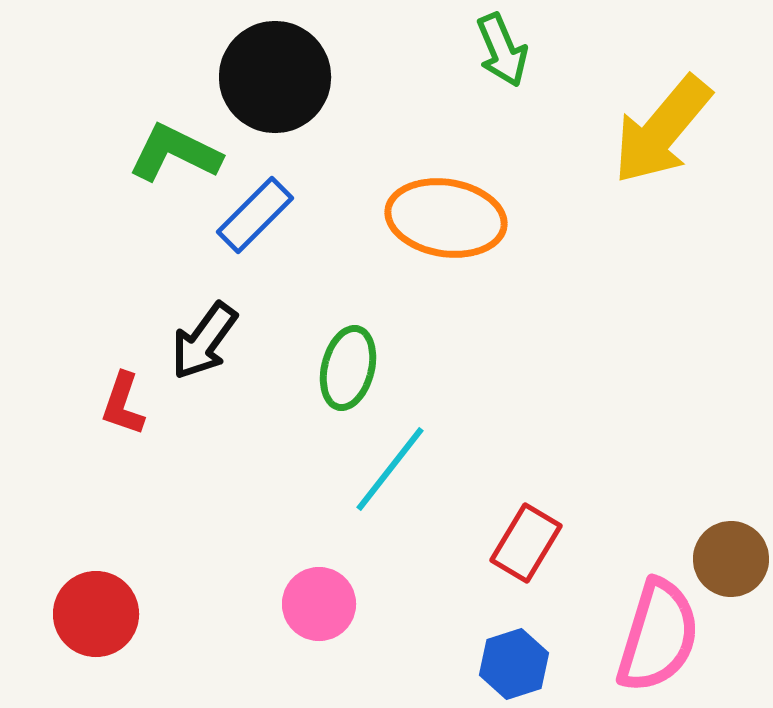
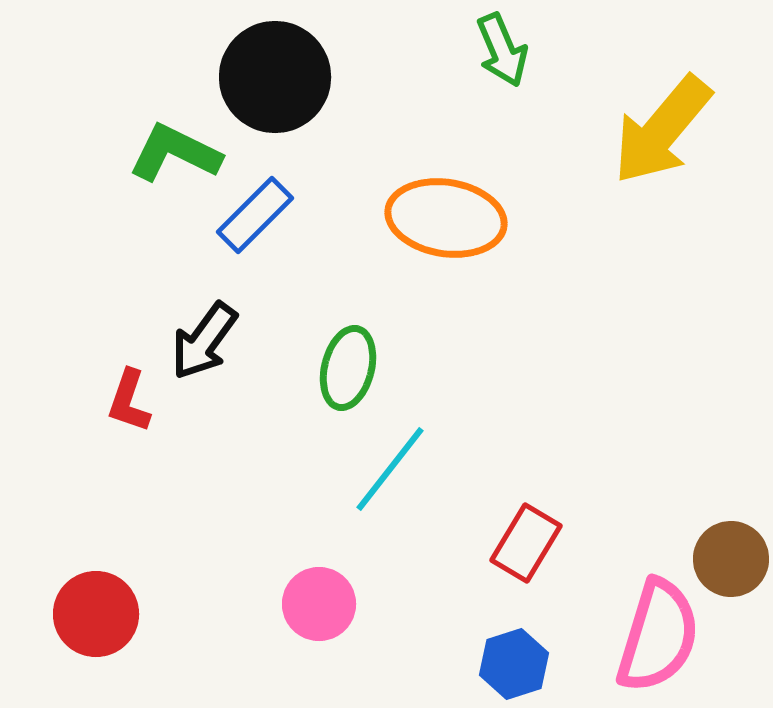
red L-shape: moved 6 px right, 3 px up
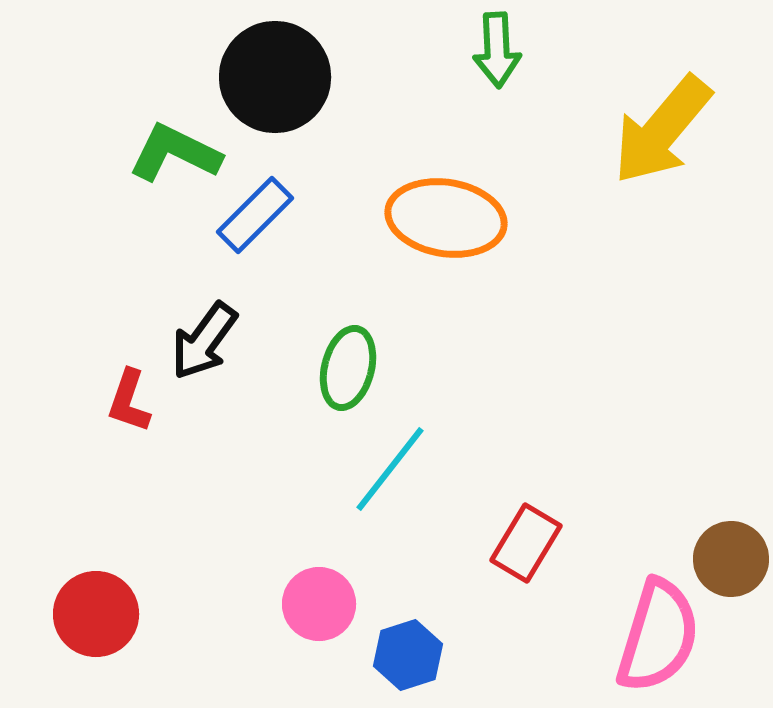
green arrow: moved 5 px left; rotated 20 degrees clockwise
blue hexagon: moved 106 px left, 9 px up
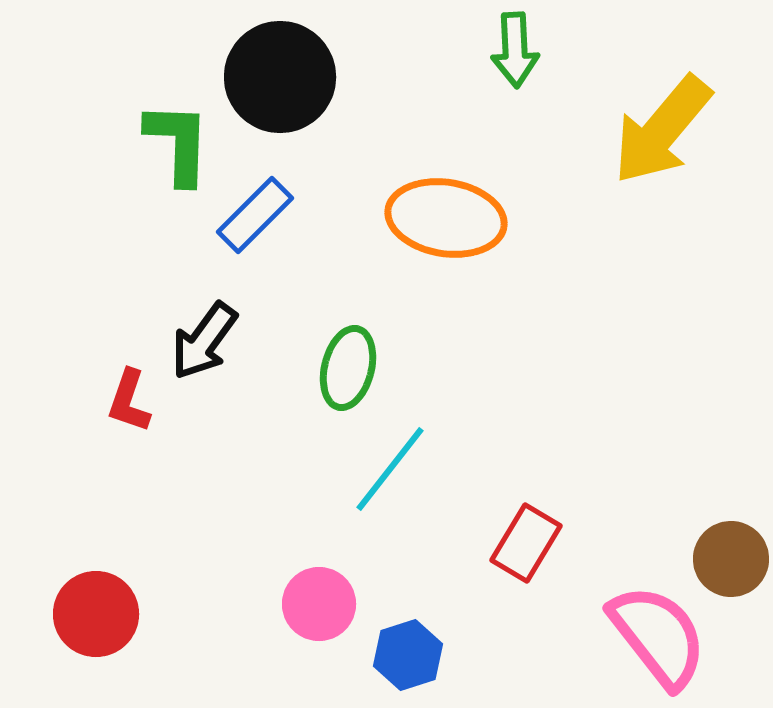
green arrow: moved 18 px right
black circle: moved 5 px right
green L-shape: moved 3 px right, 10 px up; rotated 66 degrees clockwise
pink semicircle: rotated 55 degrees counterclockwise
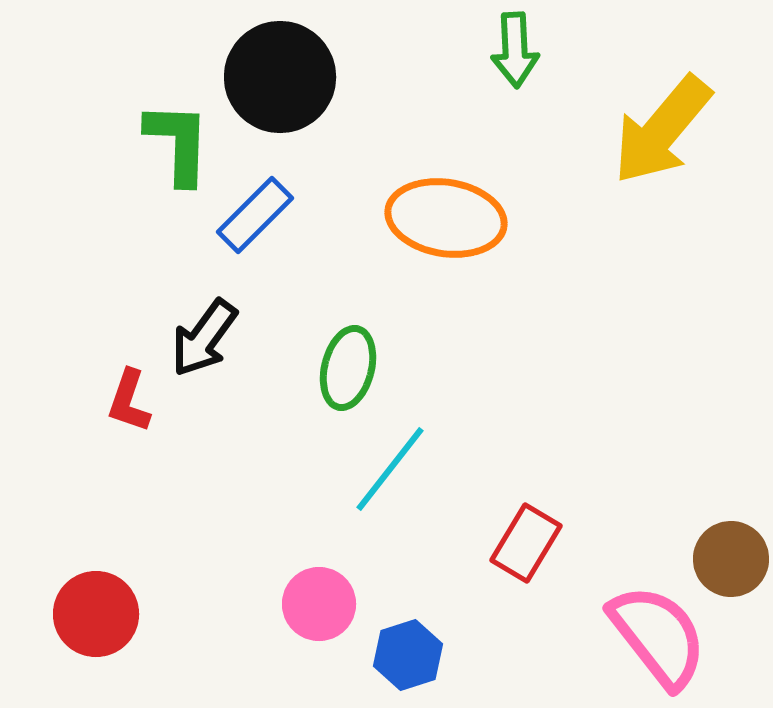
black arrow: moved 3 px up
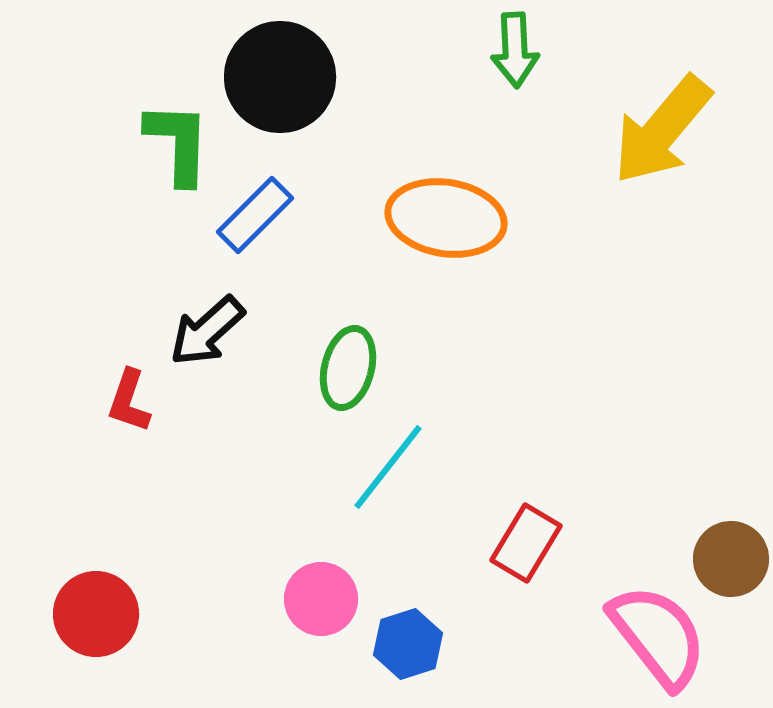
black arrow: moved 3 px right, 7 px up; rotated 12 degrees clockwise
cyan line: moved 2 px left, 2 px up
pink circle: moved 2 px right, 5 px up
blue hexagon: moved 11 px up
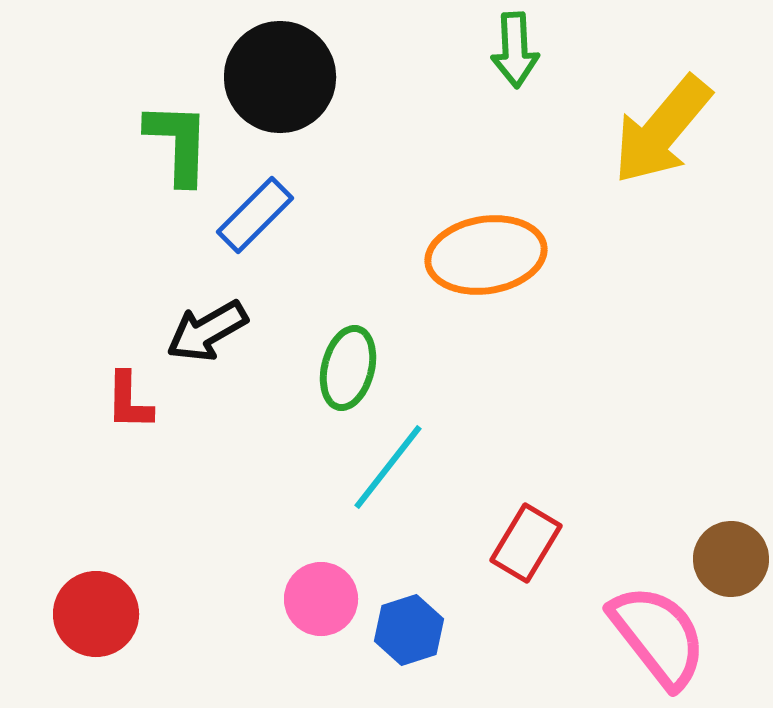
orange ellipse: moved 40 px right, 37 px down; rotated 18 degrees counterclockwise
black arrow: rotated 12 degrees clockwise
red L-shape: rotated 18 degrees counterclockwise
blue hexagon: moved 1 px right, 14 px up
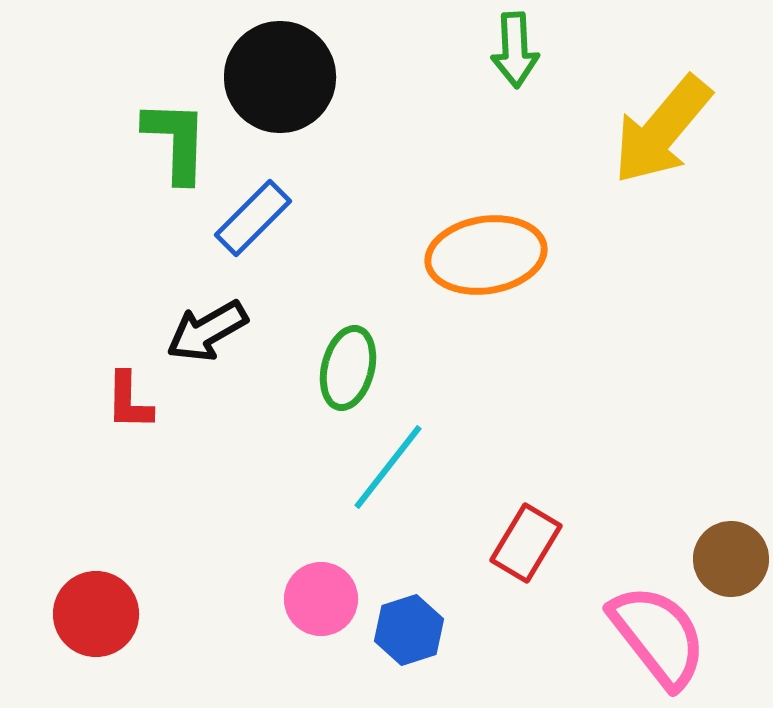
green L-shape: moved 2 px left, 2 px up
blue rectangle: moved 2 px left, 3 px down
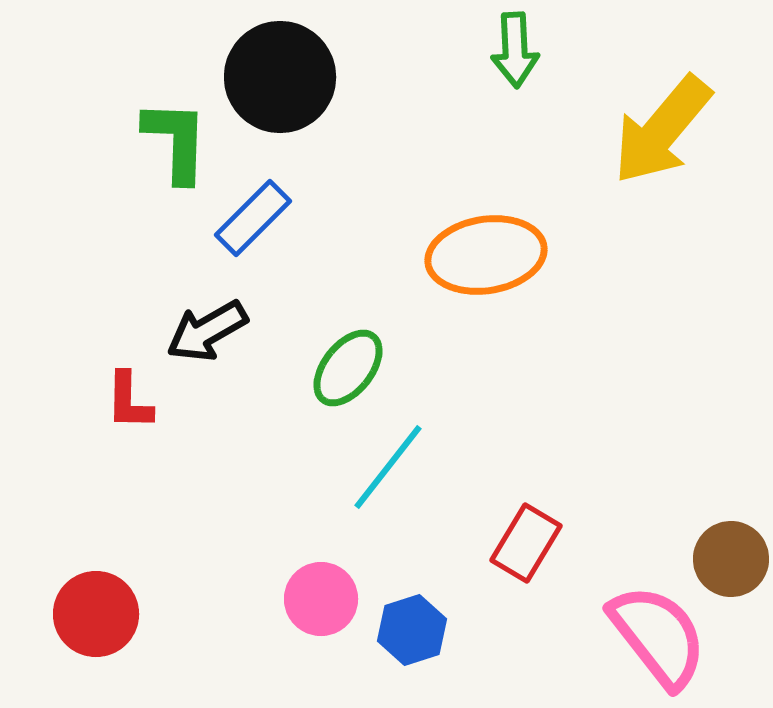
green ellipse: rotated 24 degrees clockwise
blue hexagon: moved 3 px right
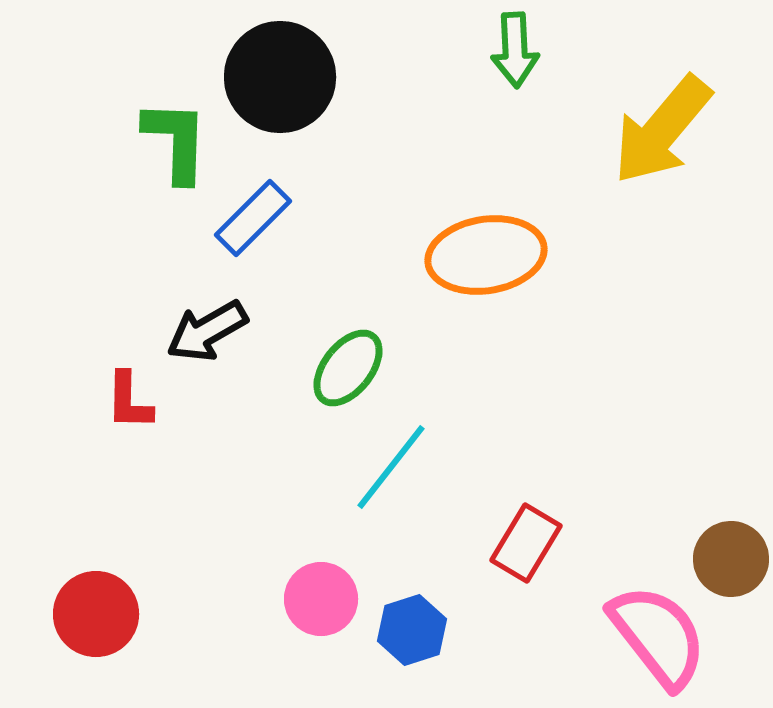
cyan line: moved 3 px right
